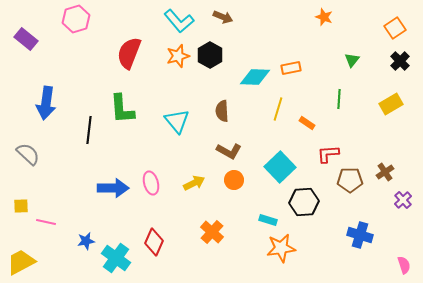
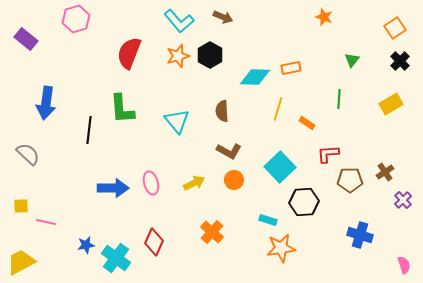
blue star at (86, 241): moved 4 px down
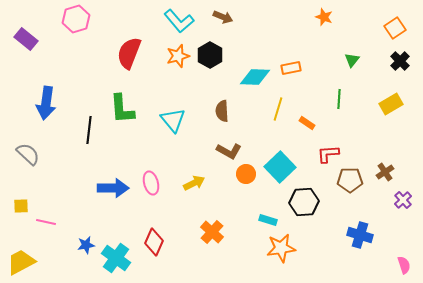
cyan triangle at (177, 121): moved 4 px left, 1 px up
orange circle at (234, 180): moved 12 px right, 6 px up
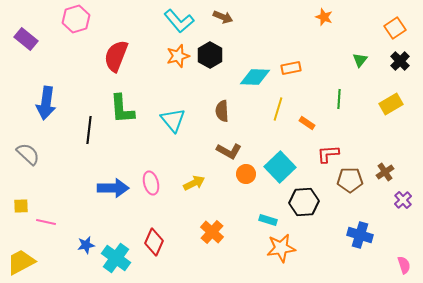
red semicircle at (129, 53): moved 13 px left, 3 px down
green triangle at (352, 60): moved 8 px right
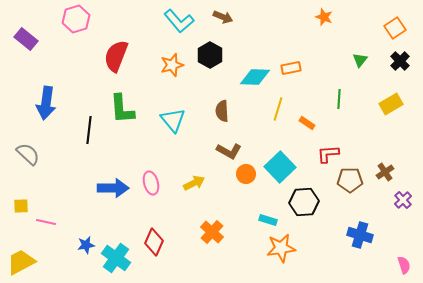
orange star at (178, 56): moved 6 px left, 9 px down
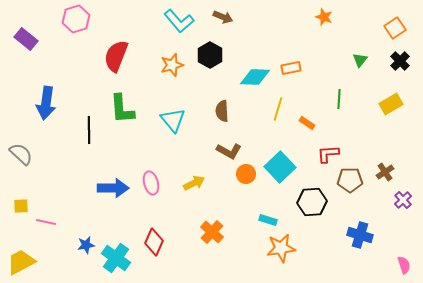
black line at (89, 130): rotated 8 degrees counterclockwise
gray semicircle at (28, 154): moved 7 px left
black hexagon at (304, 202): moved 8 px right
